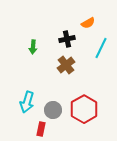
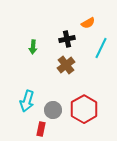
cyan arrow: moved 1 px up
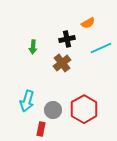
cyan line: rotated 40 degrees clockwise
brown cross: moved 4 px left, 2 px up
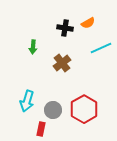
black cross: moved 2 px left, 11 px up; rotated 21 degrees clockwise
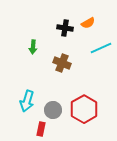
brown cross: rotated 30 degrees counterclockwise
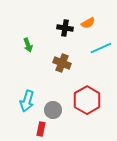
green arrow: moved 5 px left, 2 px up; rotated 24 degrees counterclockwise
red hexagon: moved 3 px right, 9 px up
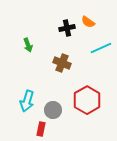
orange semicircle: moved 1 px up; rotated 64 degrees clockwise
black cross: moved 2 px right; rotated 21 degrees counterclockwise
